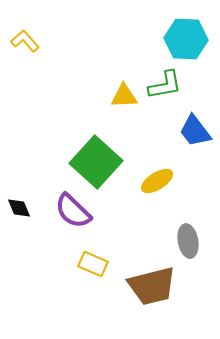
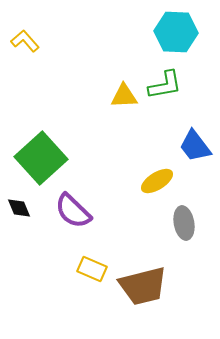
cyan hexagon: moved 10 px left, 7 px up
blue trapezoid: moved 15 px down
green square: moved 55 px left, 4 px up; rotated 6 degrees clockwise
gray ellipse: moved 4 px left, 18 px up
yellow rectangle: moved 1 px left, 5 px down
brown trapezoid: moved 9 px left
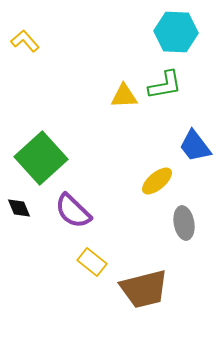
yellow ellipse: rotated 8 degrees counterclockwise
yellow rectangle: moved 7 px up; rotated 16 degrees clockwise
brown trapezoid: moved 1 px right, 3 px down
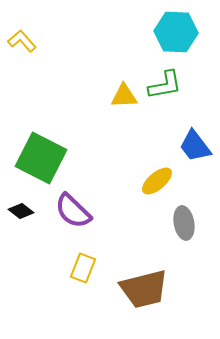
yellow L-shape: moved 3 px left
green square: rotated 21 degrees counterclockwise
black diamond: moved 2 px right, 3 px down; rotated 30 degrees counterclockwise
yellow rectangle: moved 9 px left, 6 px down; rotated 72 degrees clockwise
